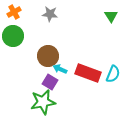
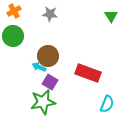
orange cross: moved 1 px up
cyan arrow: moved 21 px left, 2 px up
cyan semicircle: moved 6 px left, 30 px down
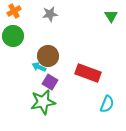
gray star: rotated 14 degrees counterclockwise
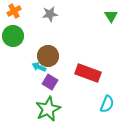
green star: moved 5 px right, 7 px down; rotated 15 degrees counterclockwise
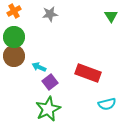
green circle: moved 1 px right, 1 px down
brown circle: moved 34 px left
purple square: rotated 21 degrees clockwise
cyan semicircle: rotated 54 degrees clockwise
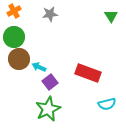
brown circle: moved 5 px right, 3 px down
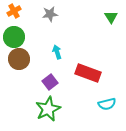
green triangle: moved 1 px down
cyan arrow: moved 18 px right, 15 px up; rotated 48 degrees clockwise
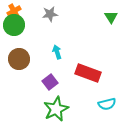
green circle: moved 12 px up
green star: moved 8 px right
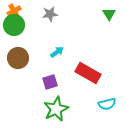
green triangle: moved 2 px left, 3 px up
cyan arrow: rotated 72 degrees clockwise
brown circle: moved 1 px left, 1 px up
red rectangle: rotated 10 degrees clockwise
purple square: rotated 21 degrees clockwise
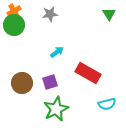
brown circle: moved 4 px right, 25 px down
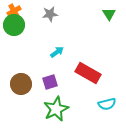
brown circle: moved 1 px left, 1 px down
